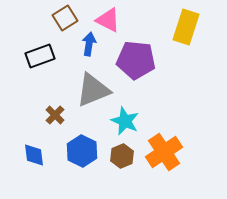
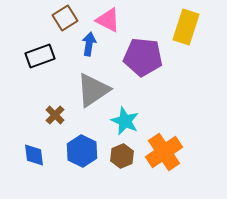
purple pentagon: moved 7 px right, 3 px up
gray triangle: rotated 12 degrees counterclockwise
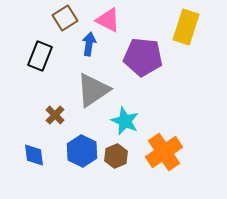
black rectangle: rotated 48 degrees counterclockwise
brown hexagon: moved 6 px left
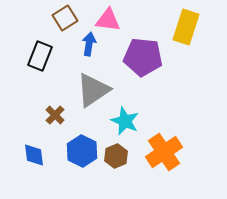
pink triangle: rotated 20 degrees counterclockwise
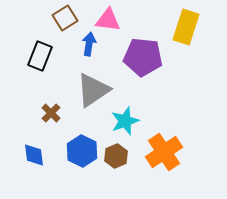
brown cross: moved 4 px left, 2 px up
cyan star: rotated 28 degrees clockwise
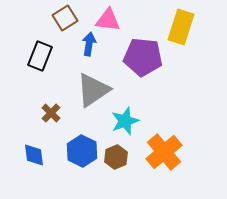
yellow rectangle: moved 5 px left
orange cross: rotated 6 degrees counterclockwise
brown hexagon: moved 1 px down
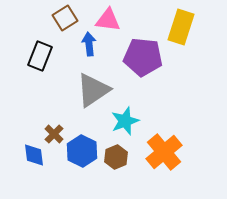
blue arrow: rotated 15 degrees counterclockwise
brown cross: moved 3 px right, 21 px down
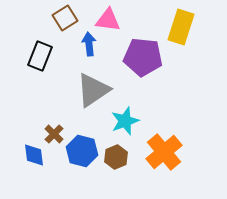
blue hexagon: rotated 12 degrees counterclockwise
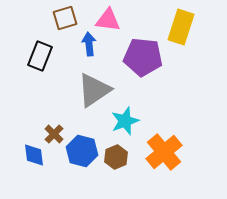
brown square: rotated 15 degrees clockwise
gray triangle: moved 1 px right
